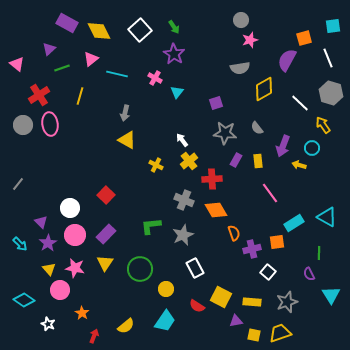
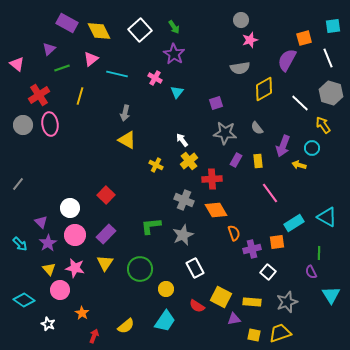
purple semicircle at (309, 274): moved 2 px right, 2 px up
purple triangle at (236, 321): moved 2 px left, 2 px up
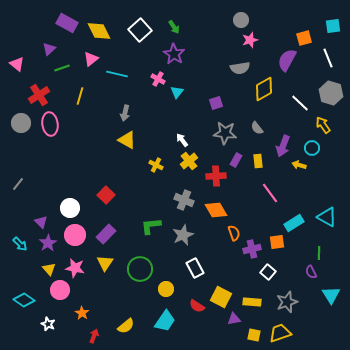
pink cross at (155, 78): moved 3 px right, 1 px down
gray circle at (23, 125): moved 2 px left, 2 px up
red cross at (212, 179): moved 4 px right, 3 px up
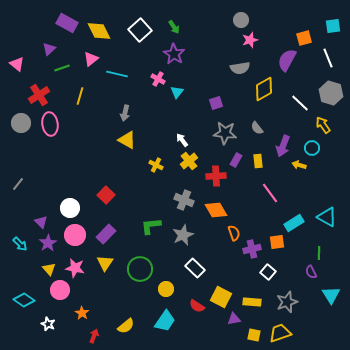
white rectangle at (195, 268): rotated 18 degrees counterclockwise
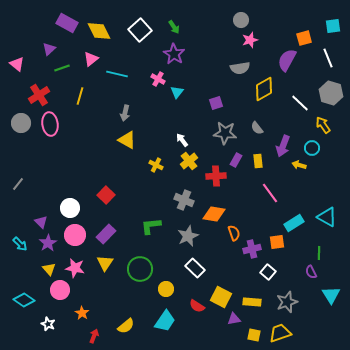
orange diamond at (216, 210): moved 2 px left, 4 px down; rotated 50 degrees counterclockwise
gray star at (183, 235): moved 5 px right, 1 px down
